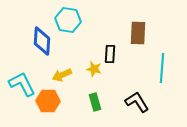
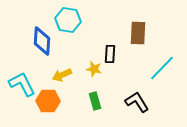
cyan line: rotated 40 degrees clockwise
green rectangle: moved 1 px up
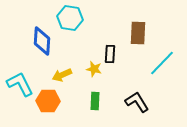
cyan hexagon: moved 2 px right, 2 px up
cyan line: moved 5 px up
cyan L-shape: moved 2 px left
green rectangle: rotated 18 degrees clockwise
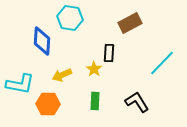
brown rectangle: moved 8 px left, 10 px up; rotated 60 degrees clockwise
black rectangle: moved 1 px left, 1 px up
yellow star: rotated 21 degrees clockwise
cyan L-shape: rotated 128 degrees clockwise
orange hexagon: moved 3 px down
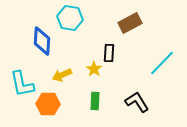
cyan L-shape: moved 2 px right; rotated 68 degrees clockwise
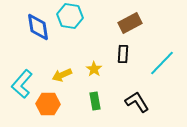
cyan hexagon: moved 2 px up
blue diamond: moved 4 px left, 14 px up; rotated 12 degrees counterclockwise
black rectangle: moved 14 px right, 1 px down
cyan L-shape: rotated 52 degrees clockwise
green rectangle: rotated 12 degrees counterclockwise
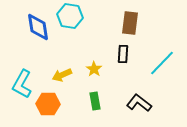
brown rectangle: rotated 55 degrees counterclockwise
cyan L-shape: rotated 12 degrees counterclockwise
black L-shape: moved 2 px right, 1 px down; rotated 20 degrees counterclockwise
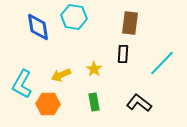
cyan hexagon: moved 4 px right, 1 px down
yellow arrow: moved 1 px left
green rectangle: moved 1 px left, 1 px down
